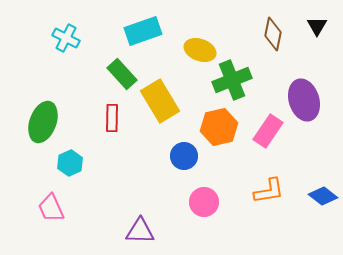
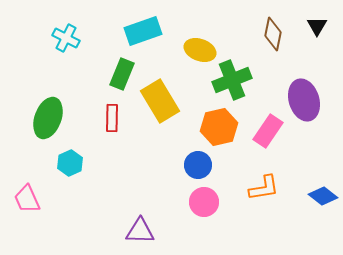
green rectangle: rotated 64 degrees clockwise
green ellipse: moved 5 px right, 4 px up
blue circle: moved 14 px right, 9 px down
orange L-shape: moved 5 px left, 3 px up
pink trapezoid: moved 24 px left, 9 px up
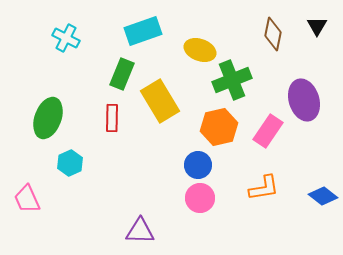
pink circle: moved 4 px left, 4 px up
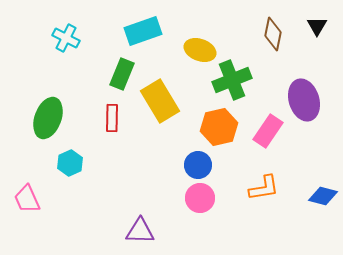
blue diamond: rotated 24 degrees counterclockwise
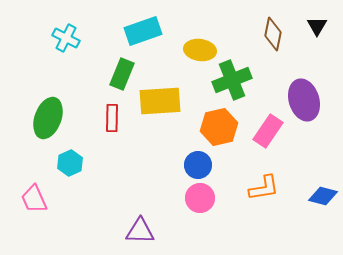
yellow ellipse: rotated 12 degrees counterclockwise
yellow rectangle: rotated 63 degrees counterclockwise
pink trapezoid: moved 7 px right
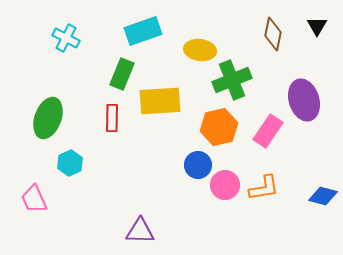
pink circle: moved 25 px right, 13 px up
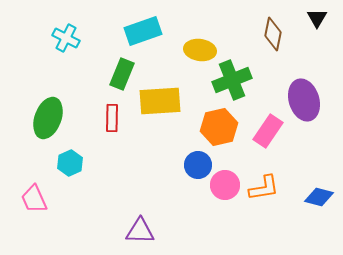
black triangle: moved 8 px up
blue diamond: moved 4 px left, 1 px down
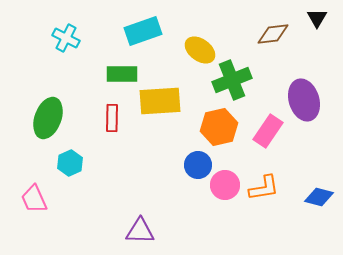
brown diamond: rotated 72 degrees clockwise
yellow ellipse: rotated 28 degrees clockwise
green rectangle: rotated 68 degrees clockwise
